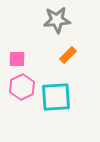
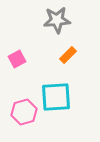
pink square: rotated 30 degrees counterclockwise
pink hexagon: moved 2 px right, 25 px down; rotated 10 degrees clockwise
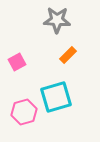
gray star: rotated 8 degrees clockwise
pink square: moved 3 px down
cyan square: rotated 12 degrees counterclockwise
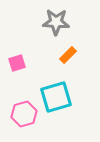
gray star: moved 1 px left, 2 px down
pink square: moved 1 px down; rotated 12 degrees clockwise
pink hexagon: moved 2 px down
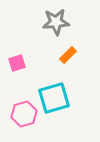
gray star: rotated 8 degrees counterclockwise
cyan square: moved 2 px left, 1 px down
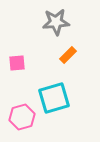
pink square: rotated 12 degrees clockwise
pink hexagon: moved 2 px left, 3 px down
